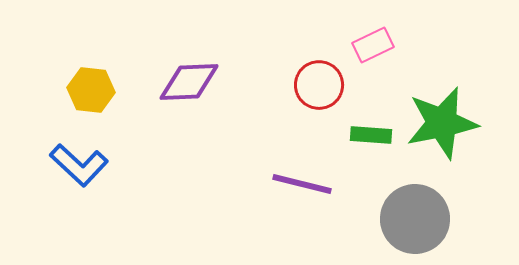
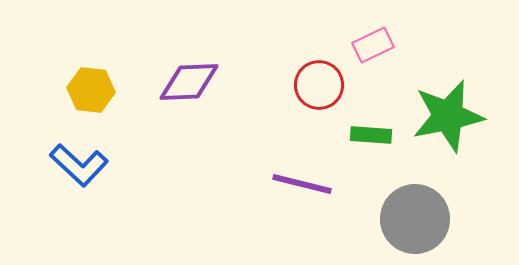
green star: moved 6 px right, 7 px up
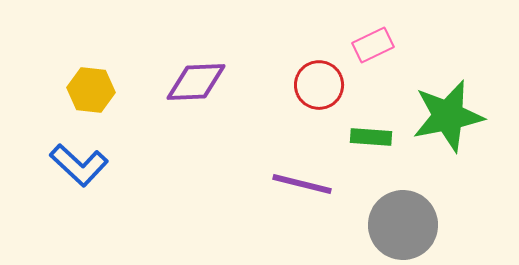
purple diamond: moved 7 px right
green rectangle: moved 2 px down
gray circle: moved 12 px left, 6 px down
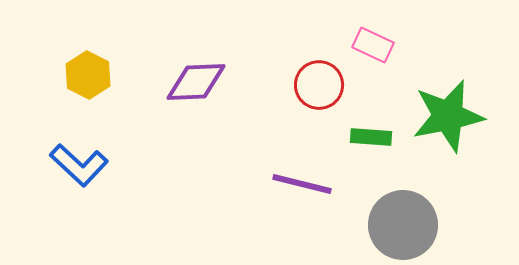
pink rectangle: rotated 51 degrees clockwise
yellow hexagon: moved 3 px left, 15 px up; rotated 21 degrees clockwise
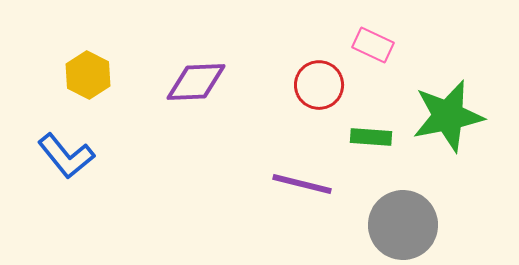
blue L-shape: moved 13 px left, 9 px up; rotated 8 degrees clockwise
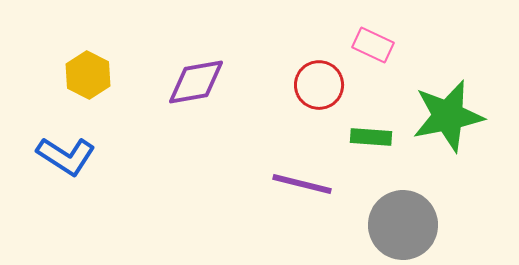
purple diamond: rotated 8 degrees counterclockwise
blue L-shape: rotated 18 degrees counterclockwise
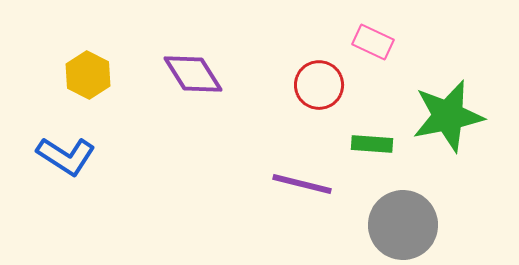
pink rectangle: moved 3 px up
purple diamond: moved 3 px left, 8 px up; rotated 68 degrees clockwise
green rectangle: moved 1 px right, 7 px down
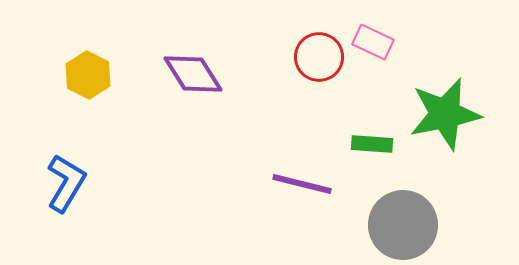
red circle: moved 28 px up
green star: moved 3 px left, 2 px up
blue L-shape: moved 27 px down; rotated 92 degrees counterclockwise
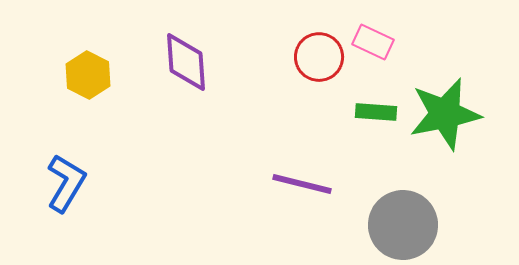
purple diamond: moved 7 px left, 12 px up; rotated 28 degrees clockwise
green rectangle: moved 4 px right, 32 px up
